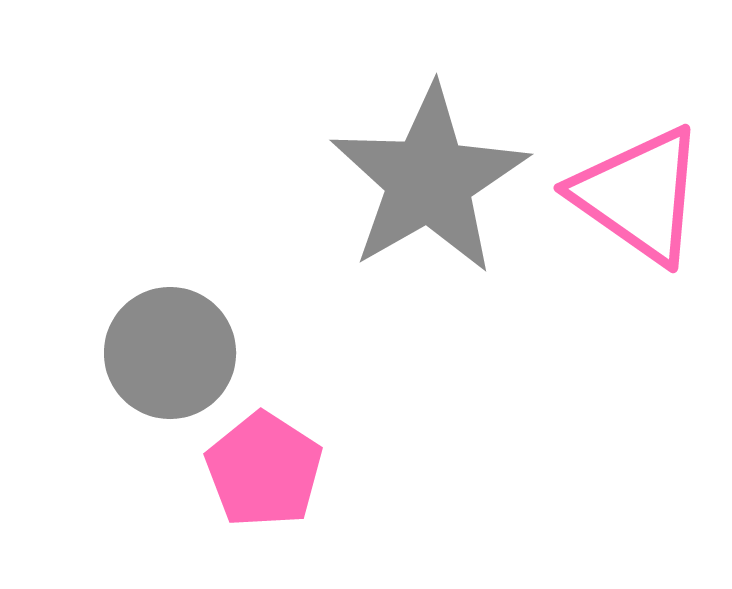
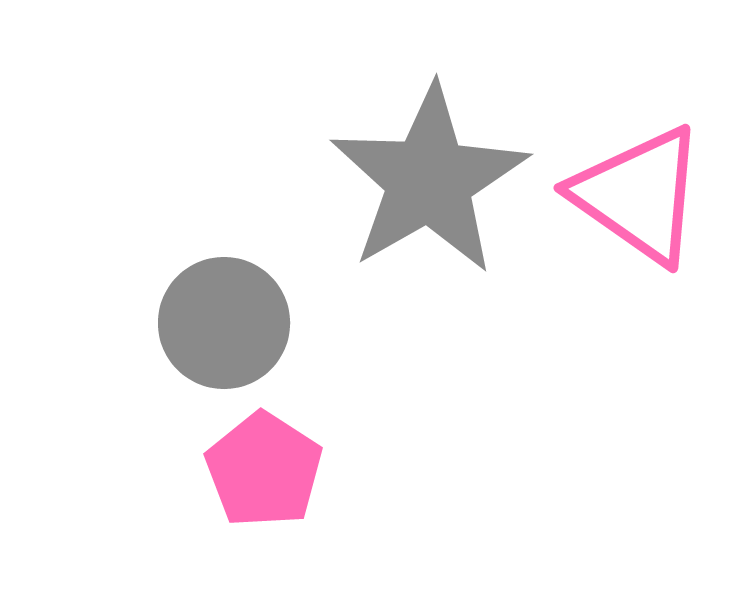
gray circle: moved 54 px right, 30 px up
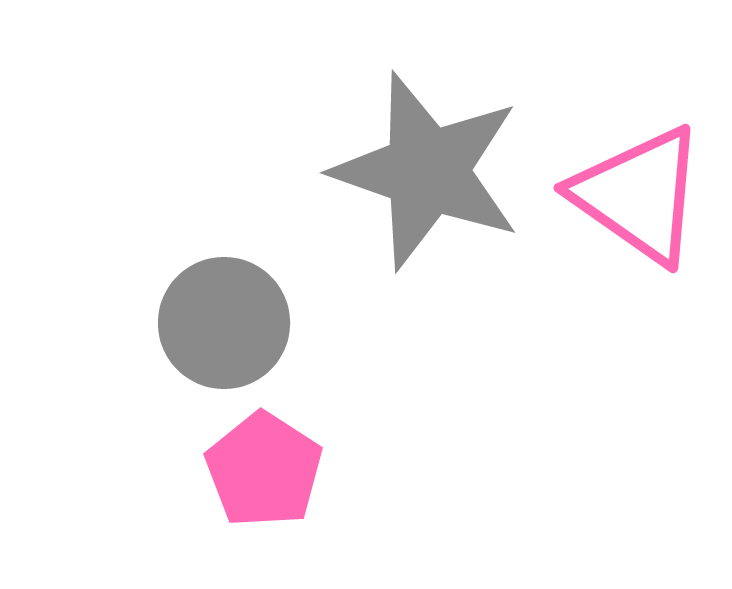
gray star: moved 2 px left, 9 px up; rotated 23 degrees counterclockwise
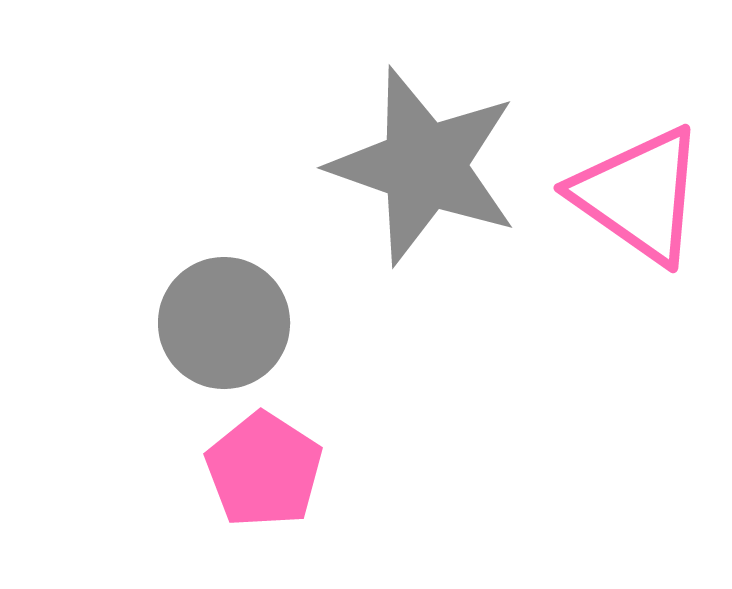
gray star: moved 3 px left, 5 px up
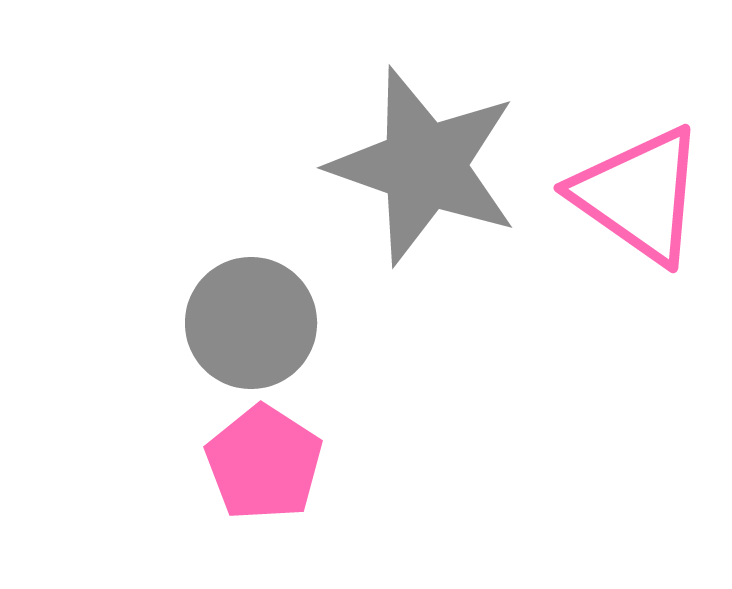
gray circle: moved 27 px right
pink pentagon: moved 7 px up
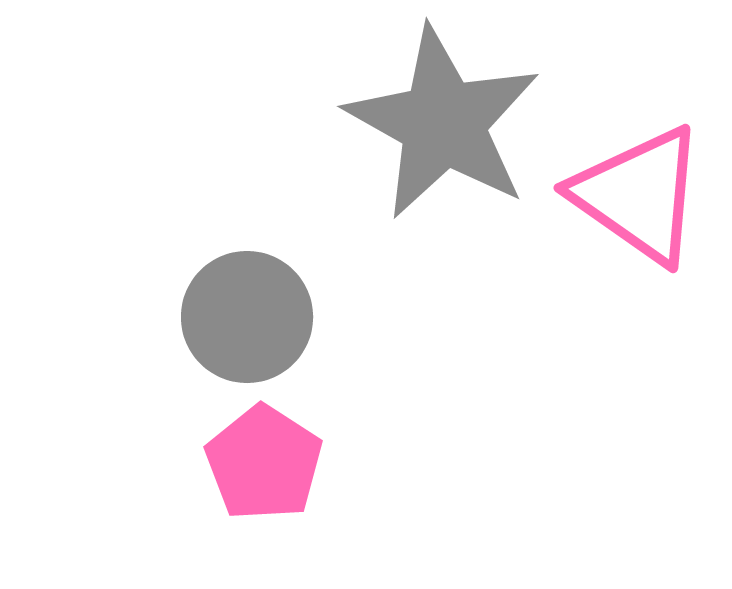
gray star: moved 19 px right, 43 px up; rotated 10 degrees clockwise
gray circle: moved 4 px left, 6 px up
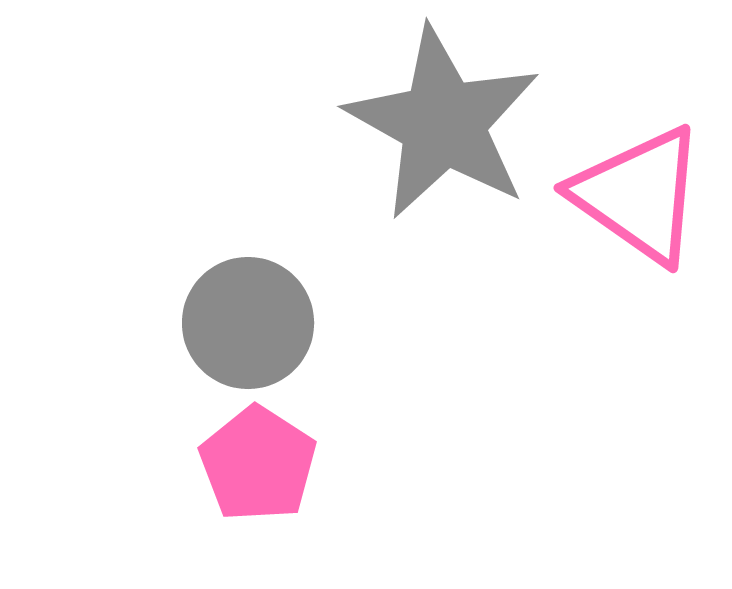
gray circle: moved 1 px right, 6 px down
pink pentagon: moved 6 px left, 1 px down
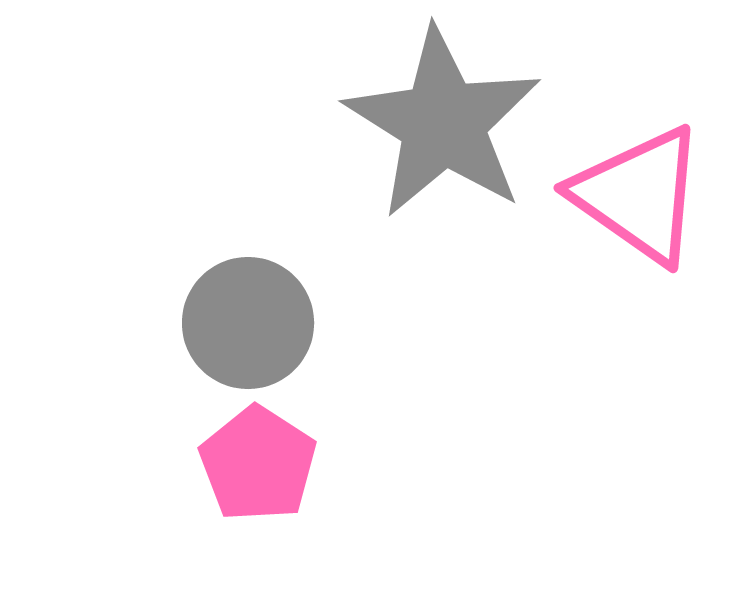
gray star: rotated 3 degrees clockwise
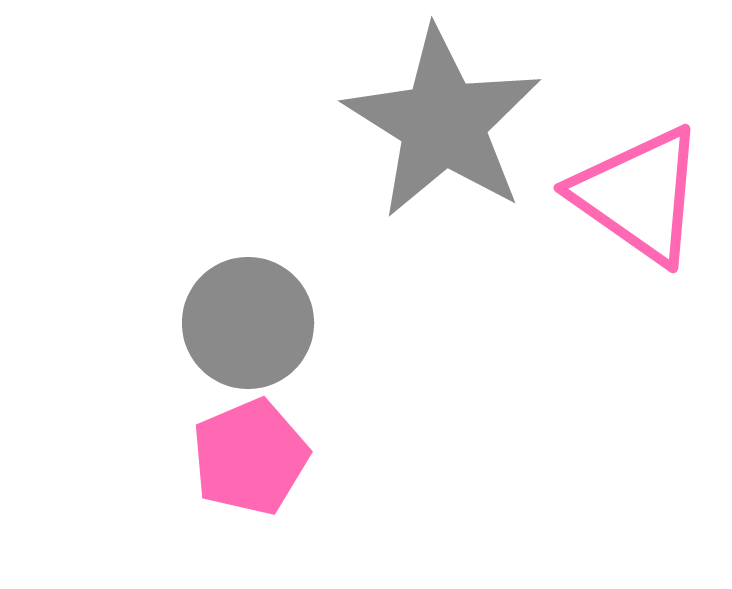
pink pentagon: moved 8 px left, 7 px up; rotated 16 degrees clockwise
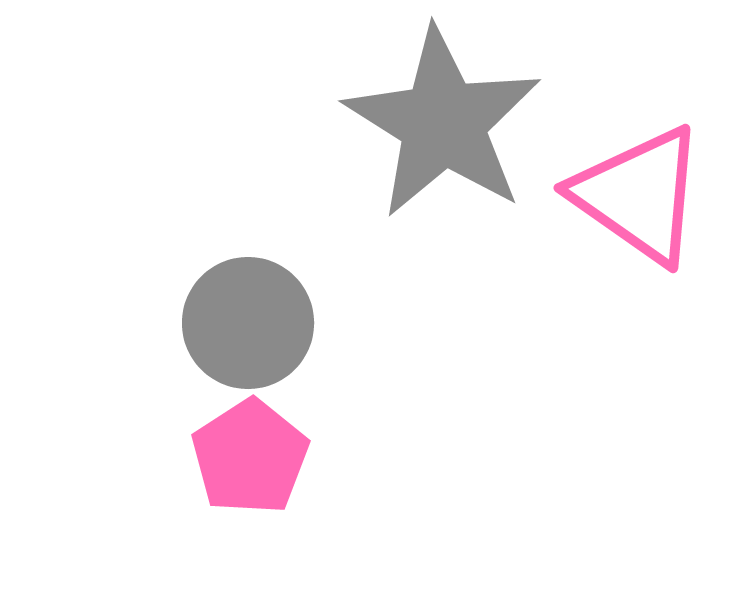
pink pentagon: rotated 10 degrees counterclockwise
